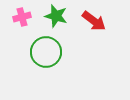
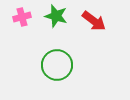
green circle: moved 11 px right, 13 px down
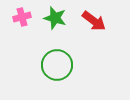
green star: moved 1 px left, 2 px down
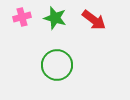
red arrow: moved 1 px up
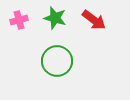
pink cross: moved 3 px left, 3 px down
green circle: moved 4 px up
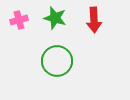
red arrow: rotated 50 degrees clockwise
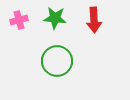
green star: rotated 10 degrees counterclockwise
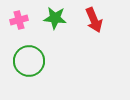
red arrow: rotated 20 degrees counterclockwise
green circle: moved 28 px left
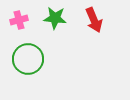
green circle: moved 1 px left, 2 px up
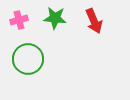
red arrow: moved 1 px down
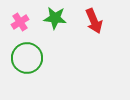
pink cross: moved 1 px right, 2 px down; rotated 18 degrees counterclockwise
green circle: moved 1 px left, 1 px up
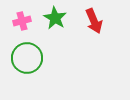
green star: rotated 25 degrees clockwise
pink cross: moved 2 px right, 1 px up; rotated 18 degrees clockwise
